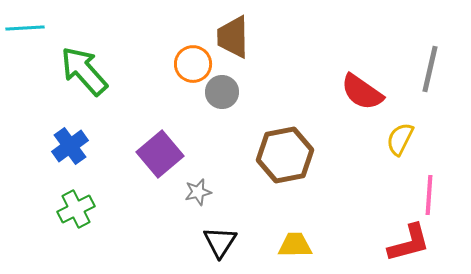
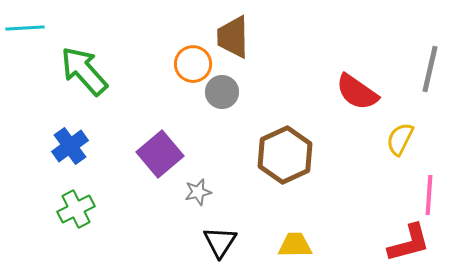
red semicircle: moved 5 px left
brown hexagon: rotated 14 degrees counterclockwise
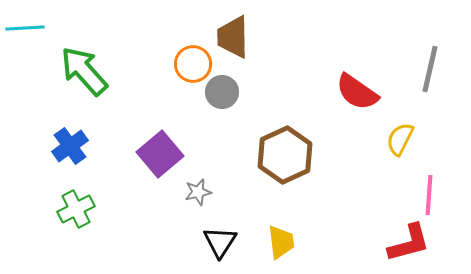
yellow trapezoid: moved 14 px left, 3 px up; rotated 84 degrees clockwise
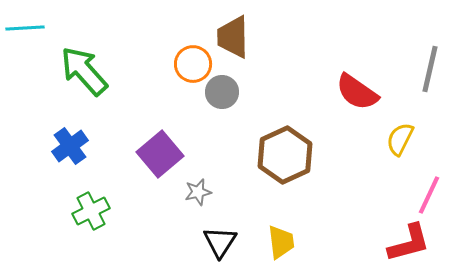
pink line: rotated 21 degrees clockwise
green cross: moved 15 px right, 2 px down
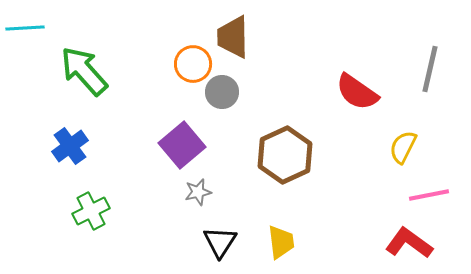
yellow semicircle: moved 3 px right, 8 px down
purple square: moved 22 px right, 9 px up
pink line: rotated 54 degrees clockwise
red L-shape: rotated 129 degrees counterclockwise
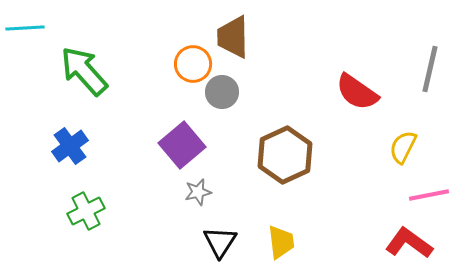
green cross: moved 5 px left
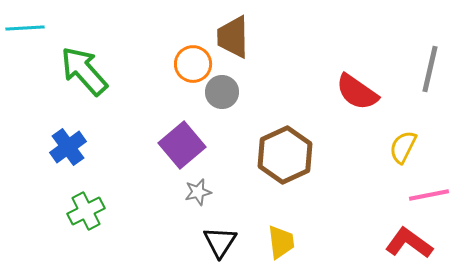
blue cross: moved 2 px left, 1 px down
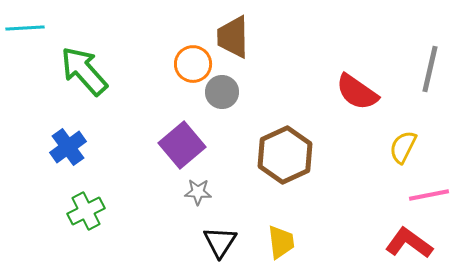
gray star: rotated 16 degrees clockwise
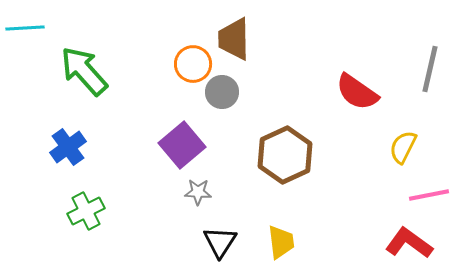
brown trapezoid: moved 1 px right, 2 px down
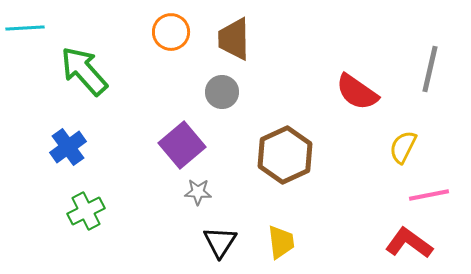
orange circle: moved 22 px left, 32 px up
